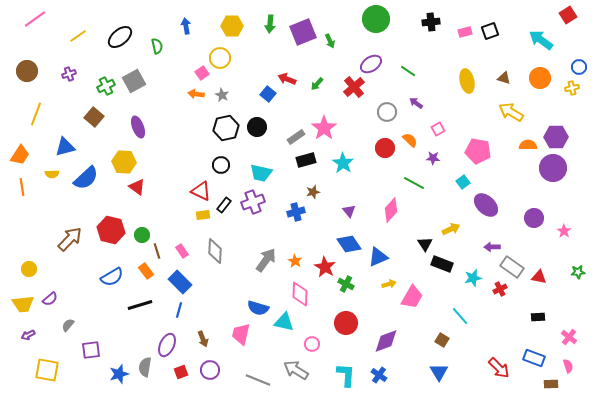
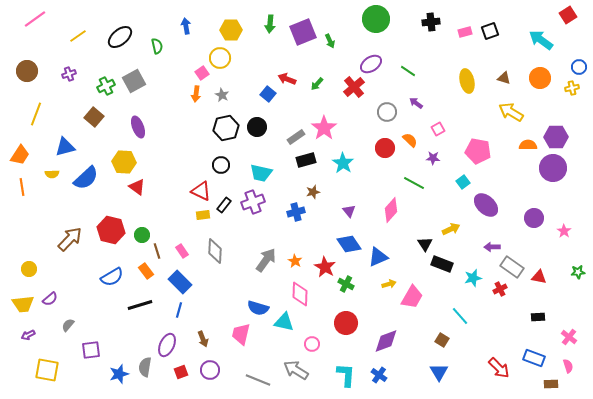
yellow hexagon at (232, 26): moved 1 px left, 4 px down
orange arrow at (196, 94): rotated 91 degrees counterclockwise
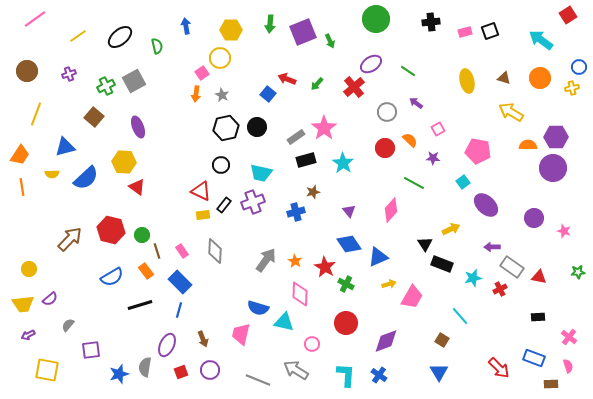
pink star at (564, 231): rotated 16 degrees counterclockwise
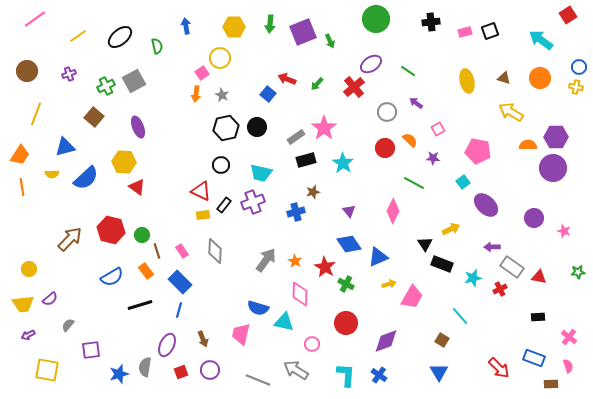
yellow hexagon at (231, 30): moved 3 px right, 3 px up
yellow cross at (572, 88): moved 4 px right, 1 px up; rotated 24 degrees clockwise
pink diamond at (391, 210): moved 2 px right, 1 px down; rotated 15 degrees counterclockwise
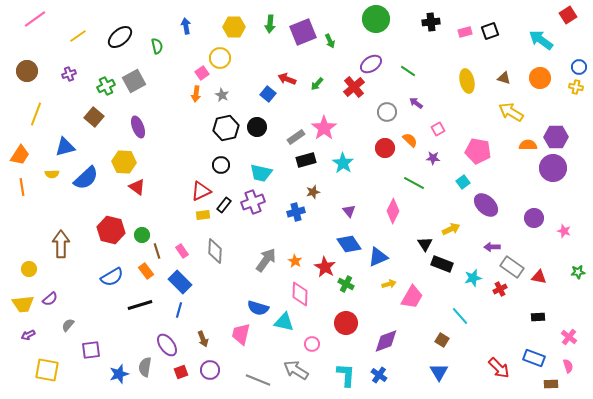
red triangle at (201, 191): rotated 50 degrees counterclockwise
brown arrow at (70, 239): moved 9 px left, 5 px down; rotated 44 degrees counterclockwise
purple ellipse at (167, 345): rotated 60 degrees counterclockwise
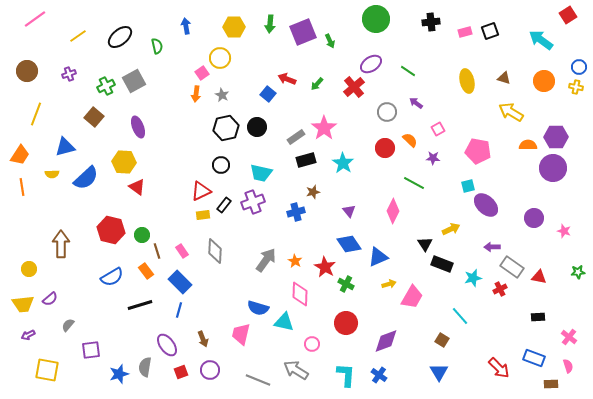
orange circle at (540, 78): moved 4 px right, 3 px down
cyan square at (463, 182): moved 5 px right, 4 px down; rotated 24 degrees clockwise
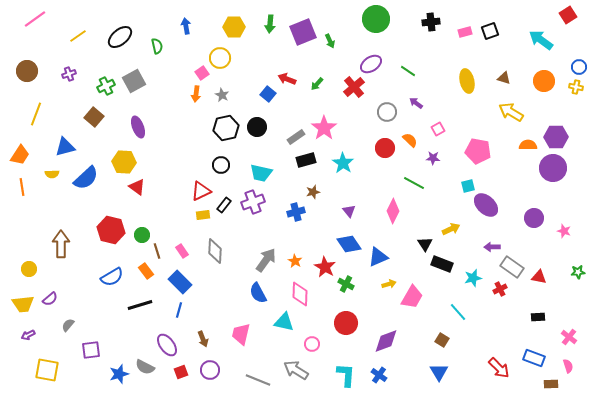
blue semicircle at (258, 308): moved 15 px up; rotated 45 degrees clockwise
cyan line at (460, 316): moved 2 px left, 4 px up
gray semicircle at (145, 367): rotated 72 degrees counterclockwise
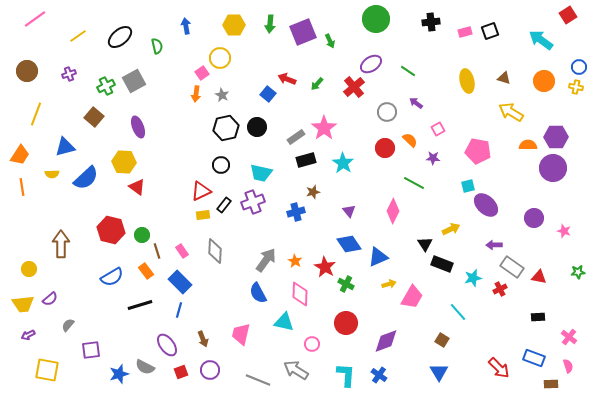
yellow hexagon at (234, 27): moved 2 px up
purple arrow at (492, 247): moved 2 px right, 2 px up
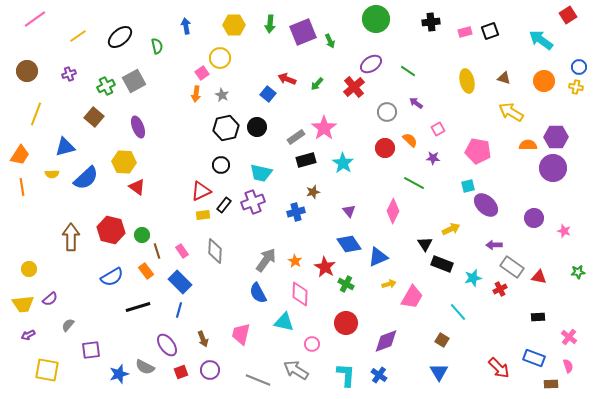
brown arrow at (61, 244): moved 10 px right, 7 px up
black line at (140, 305): moved 2 px left, 2 px down
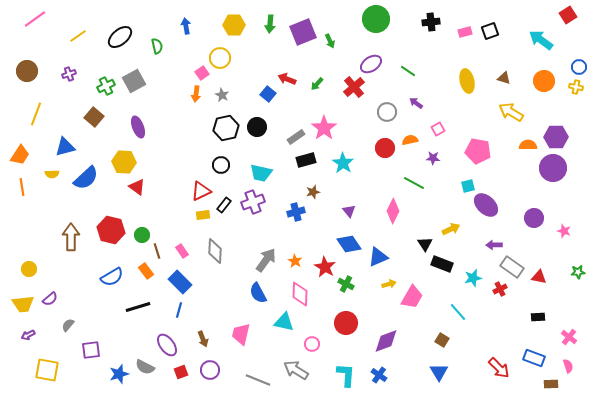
orange semicircle at (410, 140): rotated 56 degrees counterclockwise
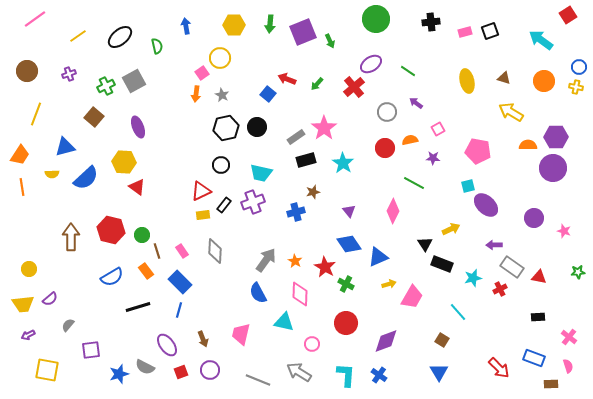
gray arrow at (296, 370): moved 3 px right, 2 px down
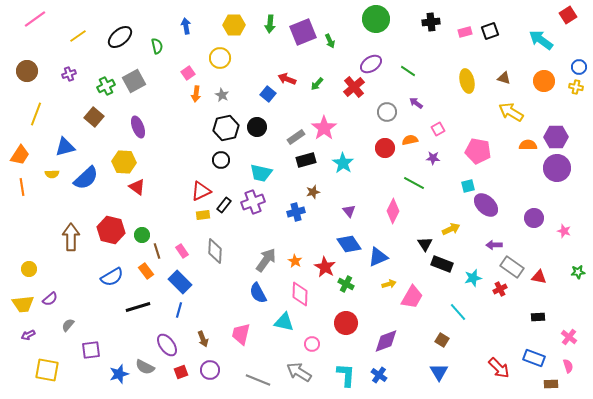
pink square at (202, 73): moved 14 px left
black circle at (221, 165): moved 5 px up
purple circle at (553, 168): moved 4 px right
